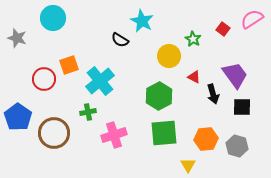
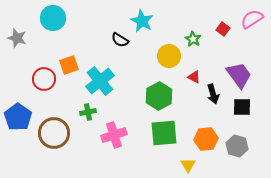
purple trapezoid: moved 4 px right
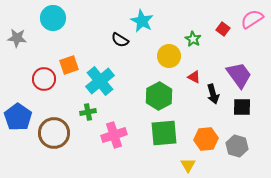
gray star: rotated 12 degrees counterclockwise
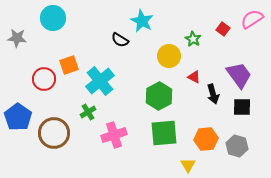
green cross: rotated 21 degrees counterclockwise
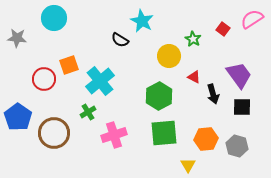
cyan circle: moved 1 px right
